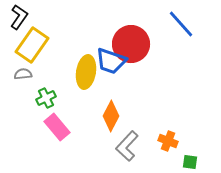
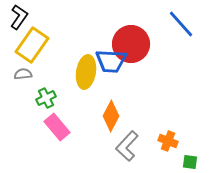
blue trapezoid: rotated 16 degrees counterclockwise
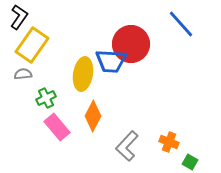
yellow ellipse: moved 3 px left, 2 px down
orange diamond: moved 18 px left
orange cross: moved 1 px right, 1 px down
green square: rotated 21 degrees clockwise
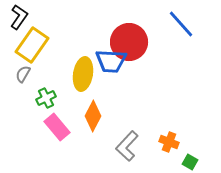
red circle: moved 2 px left, 2 px up
gray semicircle: rotated 54 degrees counterclockwise
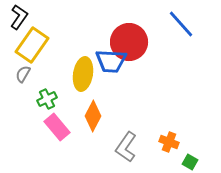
green cross: moved 1 px right, 1 px down
gray L-shape: moved 1 px left, 1 px down; rotated 8 degrees counterclockwise
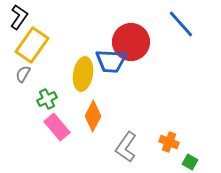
red circle: moved 2 px right
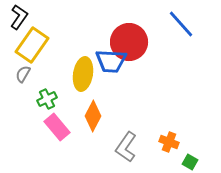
red circle: moved 2 px left
